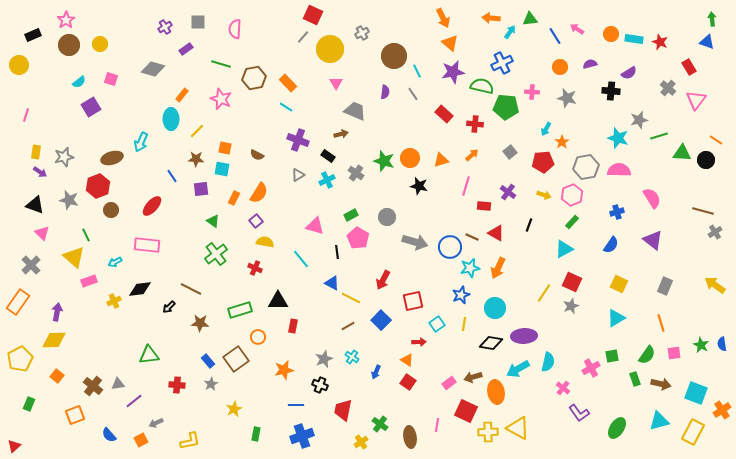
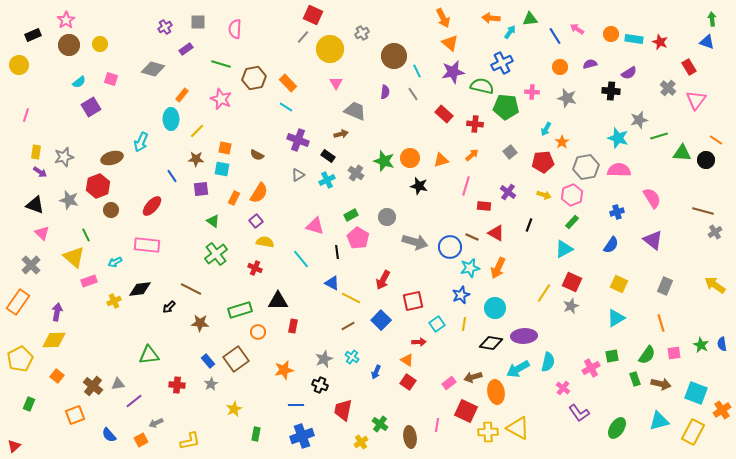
orange circle at (258, 337): moved 5 px up
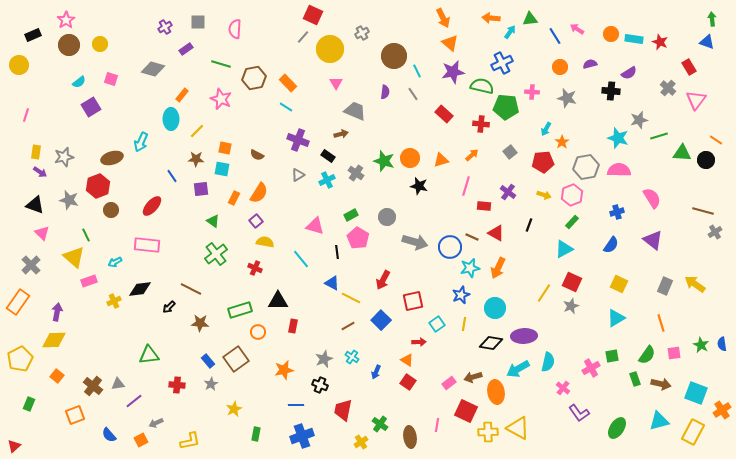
red cross at (475, 124): moved 6 px right
yellow arrow at (715, 285): moved 20 px left, 1 px up
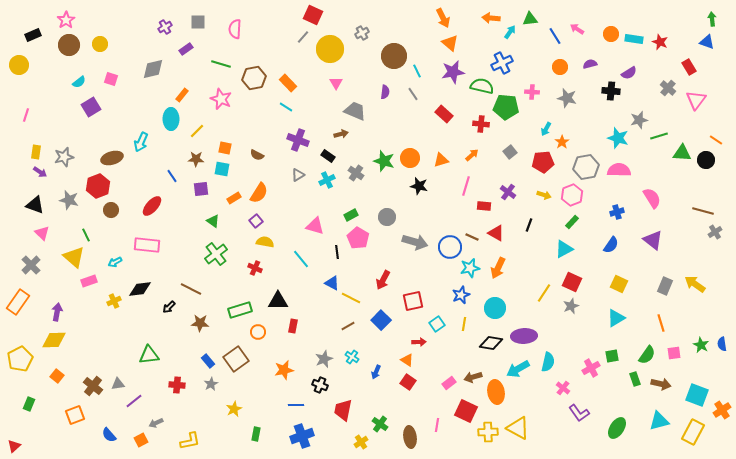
gray diamond at (153, 69): rotated 30 degrees counterclockwise
orange rectangle at (234, 198): rotated 32 degrees clockwise
cyan square at (696, 393): moved 1 px right, 2 px down
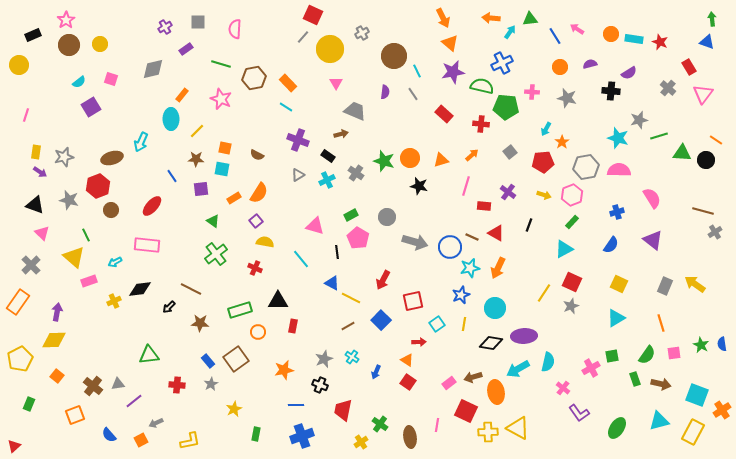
pink triangle at (696, 100): moved 7 px right, 6 px up
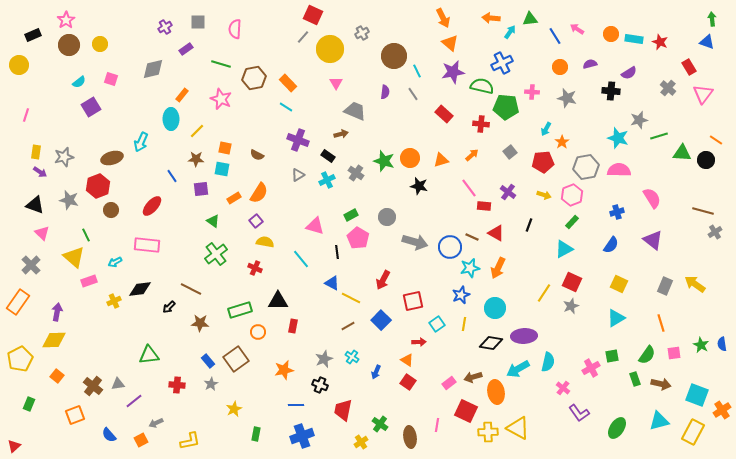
pink line at (466, 186): moved 3 px right, 2 px down; rotated 54 degrees counterclockwise
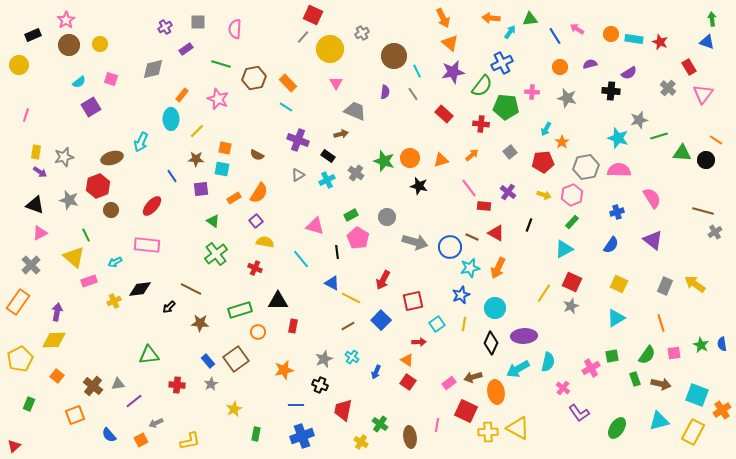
green semicircle at (482, 86): rotated 115 degrees clockwise
pink star at (221, 99): moved 3 px left
pink triangle at (42, 233): moved 2 px left; rotated 49 degrees clockwise
black diamond at (491, 343): rotated 75 degrees counterclockwise
yellow cross at (361, 442): rotated 24 degrees counterclockwise
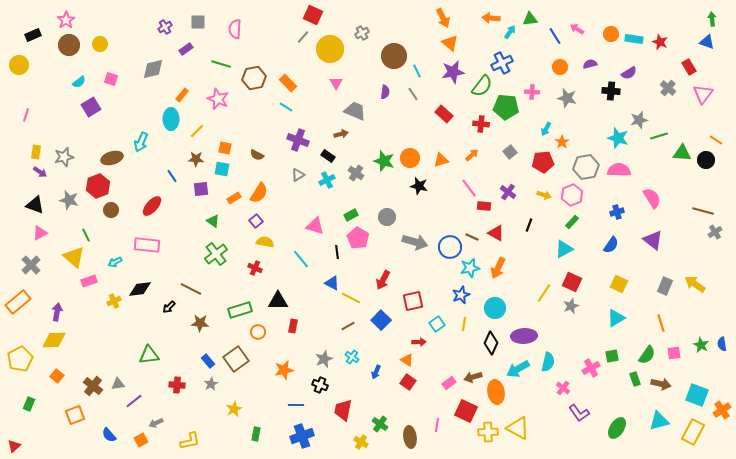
orange rectangle at (18, 302): rotated 15 degrees clockwise
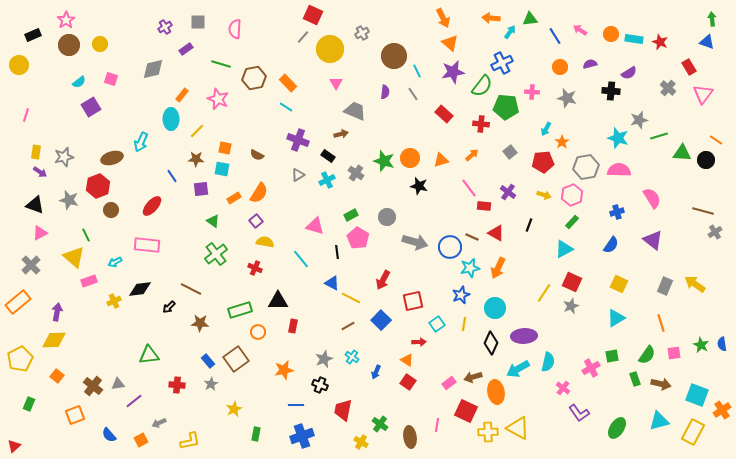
pink arrow at (577, 29): moved 3 px right, 1 px down
gray arrow at (156, 423): moved 3 px right
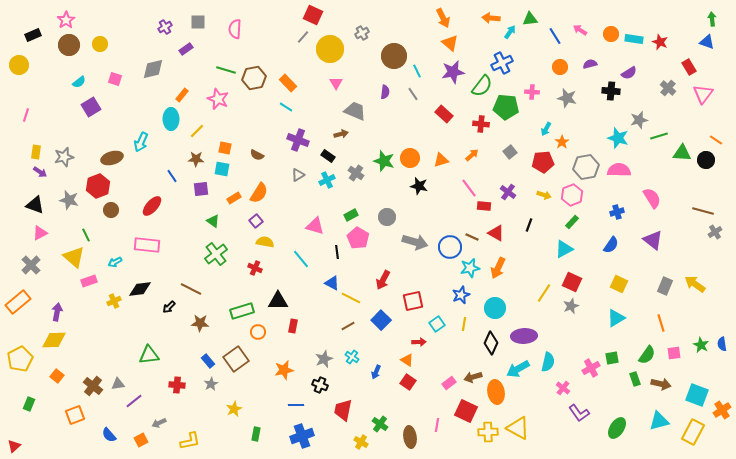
green line at (221, 64): moved 5 px right, 6 px down
pink square at (111, 79): moved 4 px right
green rectangle at (240, 310): moved 2 px right, 1 px down
green square at (612, 356): moved 2 px down
